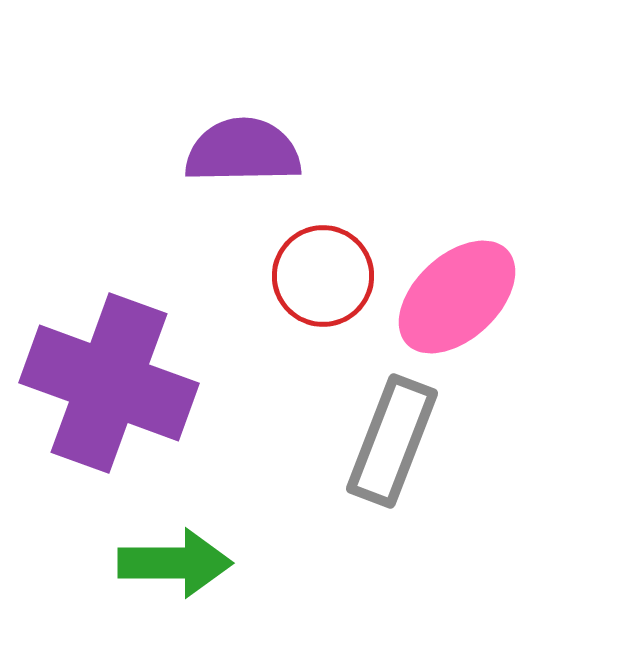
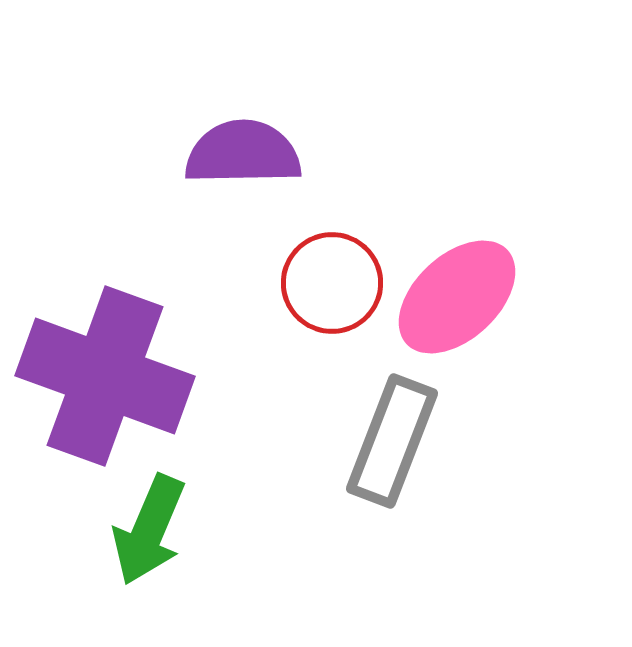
purple semicircle: moved 2 px down
red circle: moved 9 px right, 7 px down
purple cross: moved 4 px left, 7 px up
green arrow: moved 26 px left, 33 px up; rotated 113 degrees clockwise
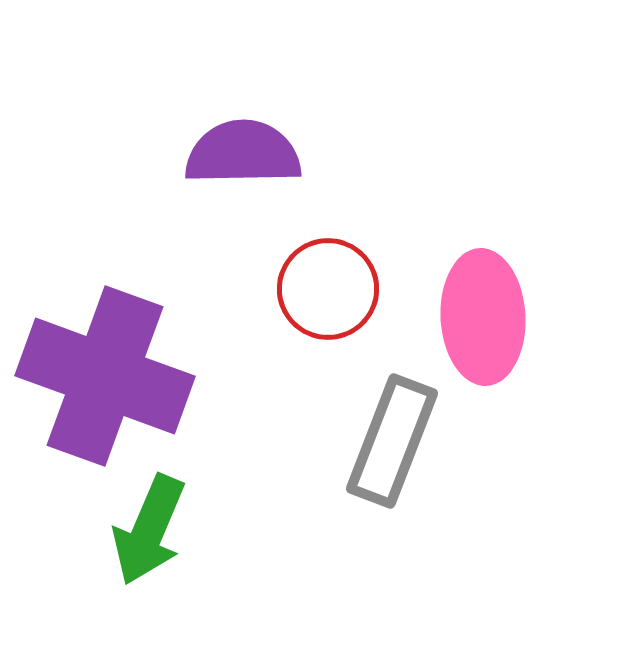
red circle: moved 4 px left, 6 px down
pink ellipse: moved 26 px right, 20 px down; rotated 50 degrees counterclockwise
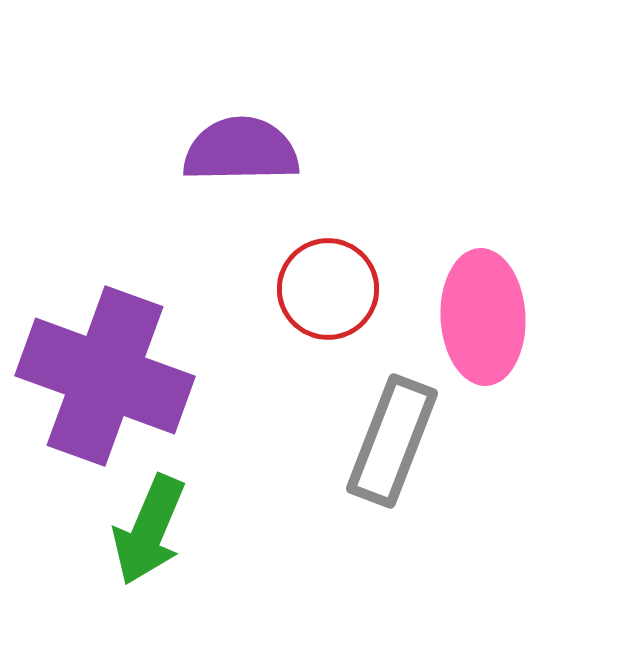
purple semicircle: moved 2 px left, 3 px up
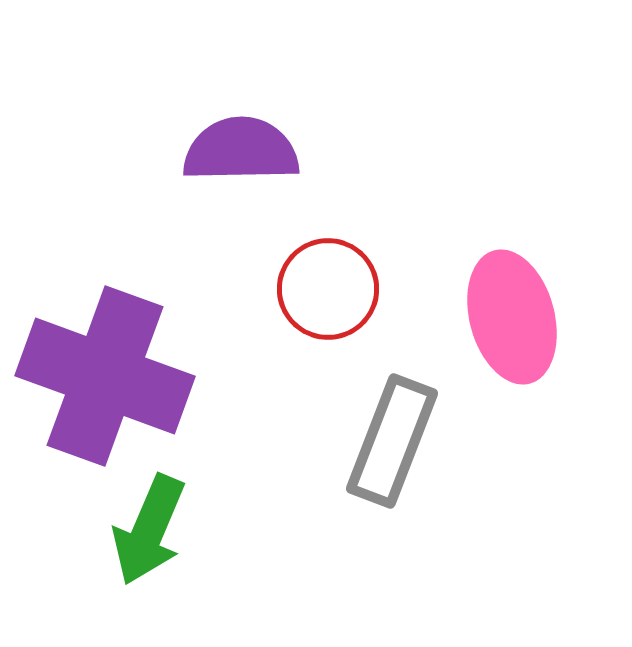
pink ellipse: moved 29 px right; rotated 12 degrees counterclockwise
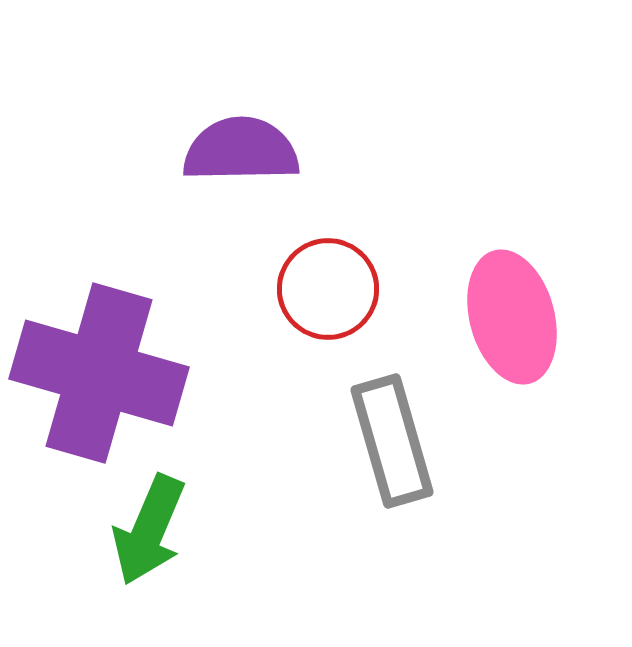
purple cross: moved 6 px left, 3 px up; rotated 4 degrees counterclockwise
gray rectangle: rotated 37 degrees counterclockwise
